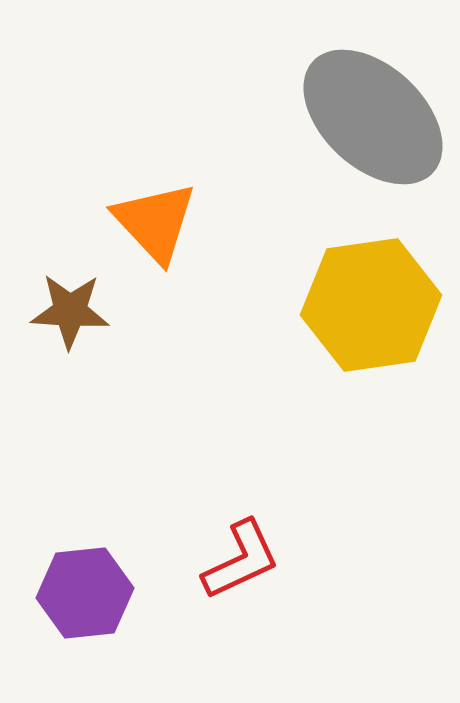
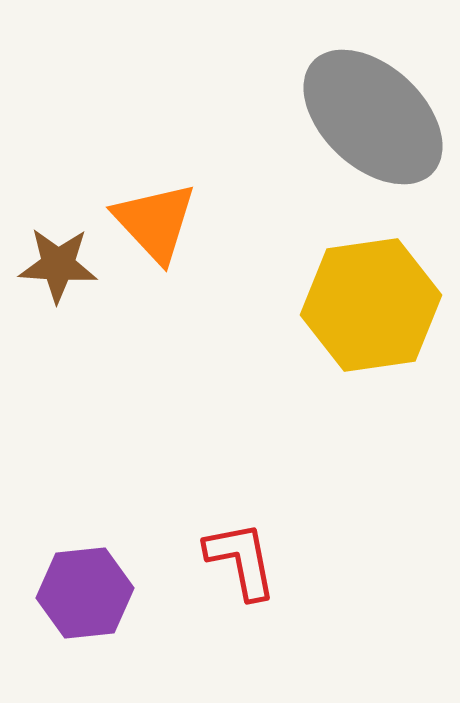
brown star: moved 12 px left, 46 px up
red L-shape: rotated 76 degrees counterclockwise
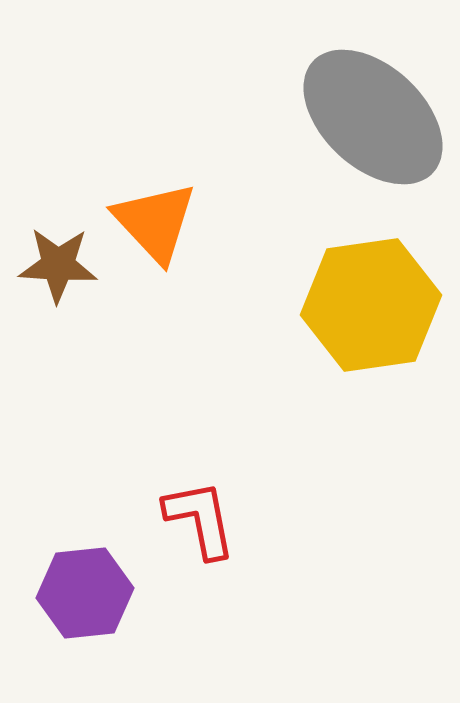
red L-shape: moved 41 px left, 41 px up
